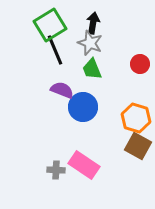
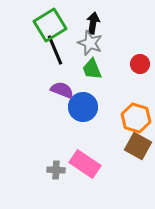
pink rectangle: moved 1 px right, 1 px up
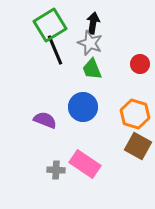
purple semicircle: moved 17 px left, 30 px down
orange hexagon: moved 1 px left, 4 px up
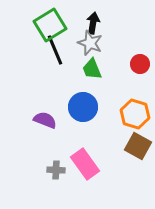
pink rectangle: rotated 20 degrees clockwise
